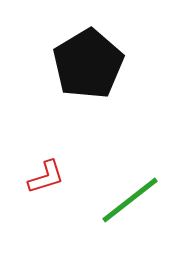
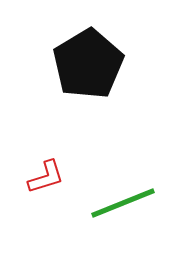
green line: moved 7 px left, 3 px down; rotated 16 degrees clockwise
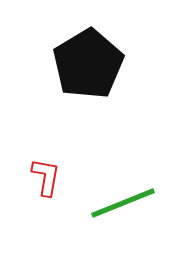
red L-shape: rotated 63 degrees counterclockwise
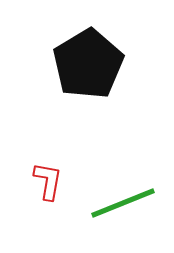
red L-shape: moved 2 px right, 4 px down
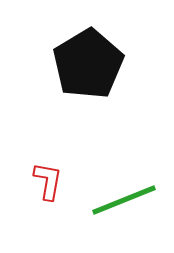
green line: moved 1 px right, 3 px up
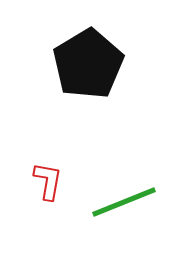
green line: moved 2 px down
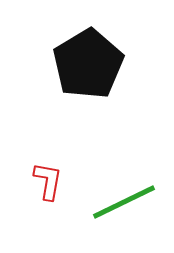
green line: rotated 4 degrees counterclockwise
